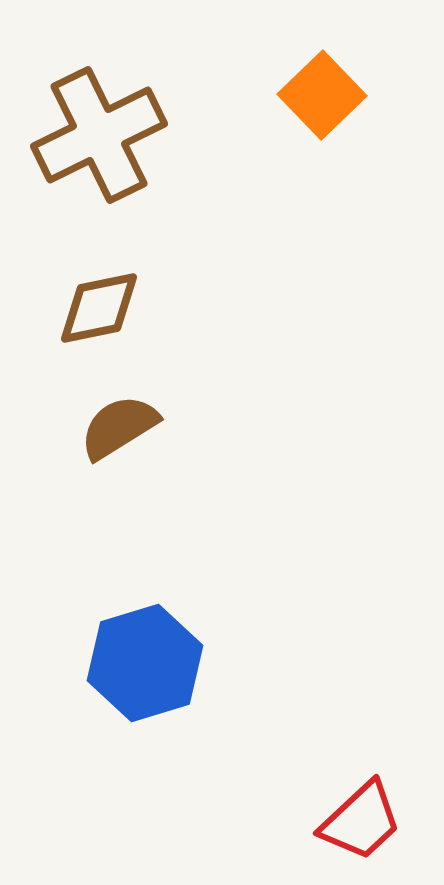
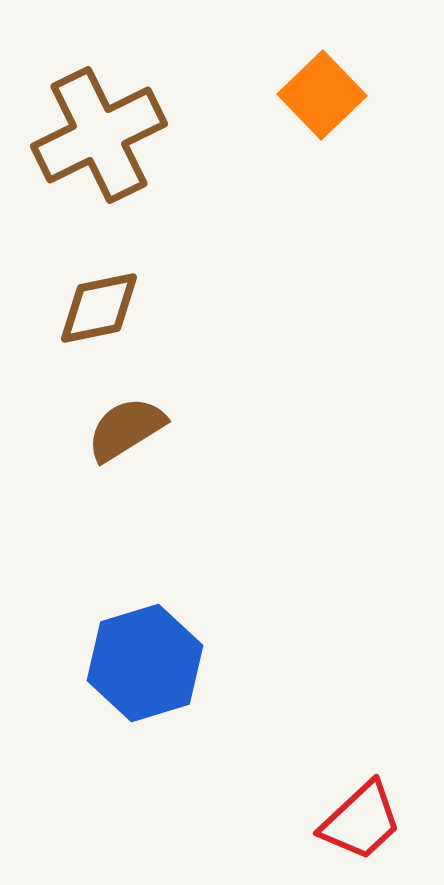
brown semicircle: moved 7 px right, 2 px down
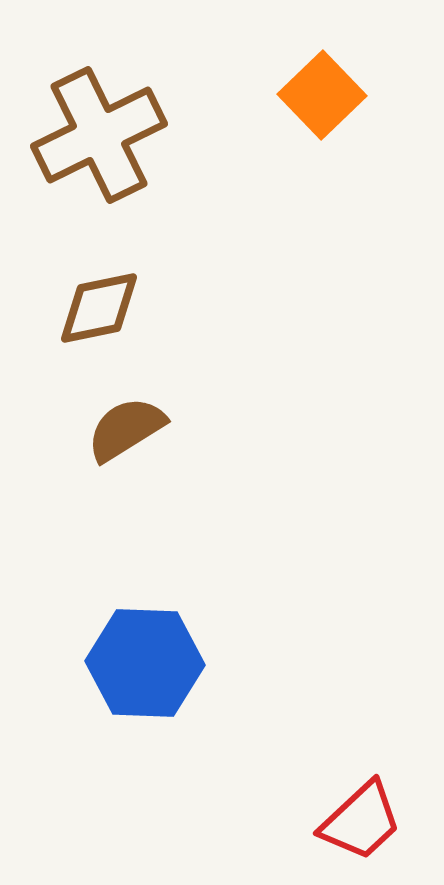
blue hexagon: rotated 19 degrees clockwise
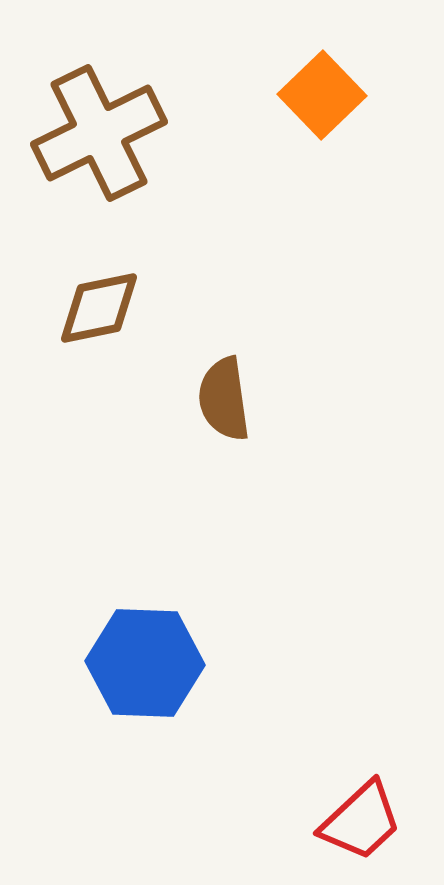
brown cross: moved 2 px up
brown semicircle: moved 98 px right, 30 px up; rotated 66 degrees counterclockwise
